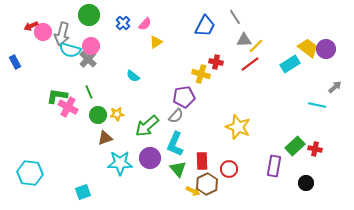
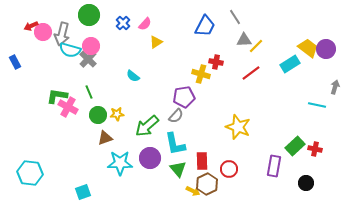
red line at (250, 64): moved 1 px right, 9 px down
gray arrow at (335, 87): rotated 32 degrees counterclockwise
cyan L-shape at (175, 144): rotated 35 degrees counterclockwise
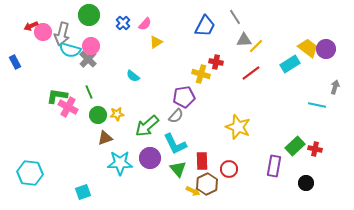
cyan L-shape at (175, 144): rotated 15 degrees counterclockwise
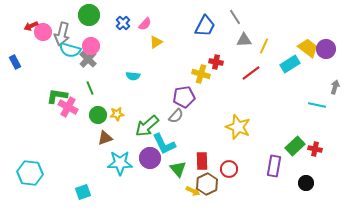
yellow line at (256, 46): moved 8 px right; rotated 21 degrees counterclockwise
cyan semicircle at (133, 76): rotated 32 degrees counterclockwise
green line at (89, 92): moved 1 px right, 4 px up
cyan L-shape at (175, 144): moved 11 px left
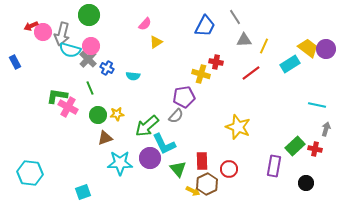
blue cross at (123, 23): moved 16 px left, 45 px down; rotated 16 degrees counterclockwise
gray arrow at (335, 87): moved 9 px left, 42 px down
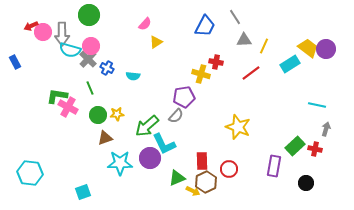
gray arrow at (62, 34): rotated 15 degrees counterclockwise
green triangle at (178, 169): moved 1 px left, 9 px down; rotated 48 degrees clockwise
brown hexagon at (207, 184): moved 1 px left, 2 px up
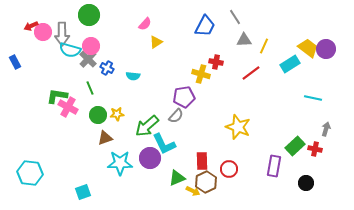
cyan line at (317, 105): moved 4 px left, 7 px up
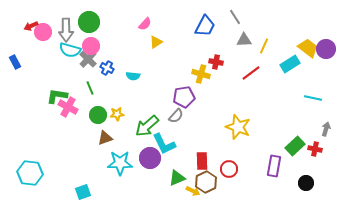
green circle at (89, 15): moved 7 px down
gray arrow at (62, 34): moved 4 px right, 4 px up
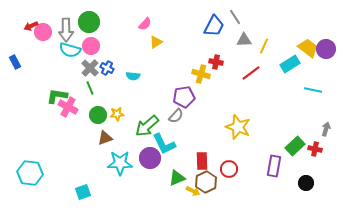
blue trapezoid at (205, 26): moved 9 px right
gray cross at (88, 59): moved 2 px right, 9 px down
cyan line at (313, 98): moved 8 px up
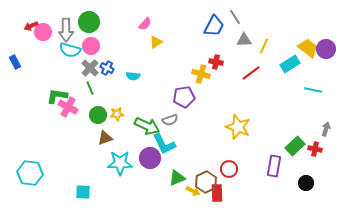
gray semicircle at (176, 116): moved 6 px left, 4 px down; rotated 28 degrees clockwise
green arrow at (147, 126): rotated 115 degrees counterclockwise
red rectangle at (202, 161): moved 15 px right, 32 px down
cyan square at (83, 192): rotated 21 degrees clockwise
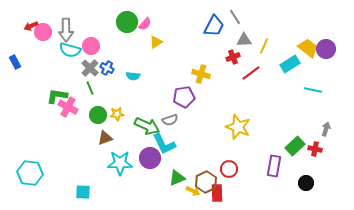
green circle at (89, 22): moved 38 px right
red cross at (216, 62): moved 17 px right, 5 px up; rotated 32 degrees counterclockwise
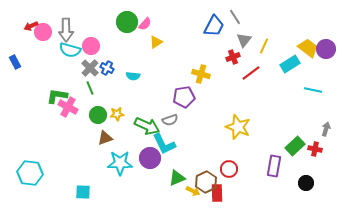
gray triangle at (244, 40): rotated 49 degrees counterclockwise
